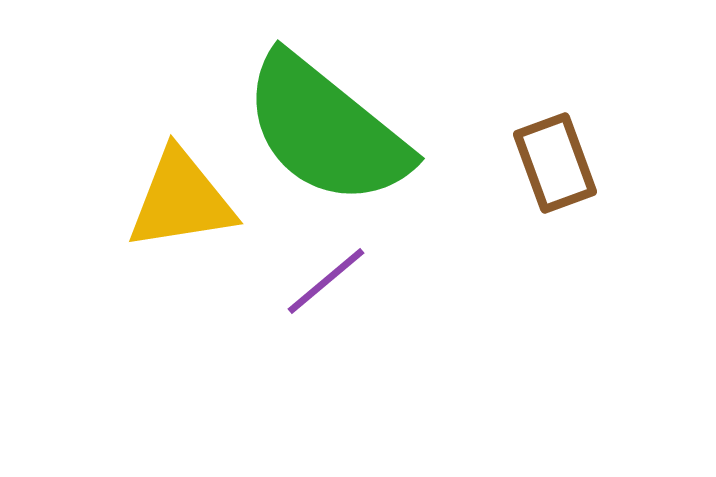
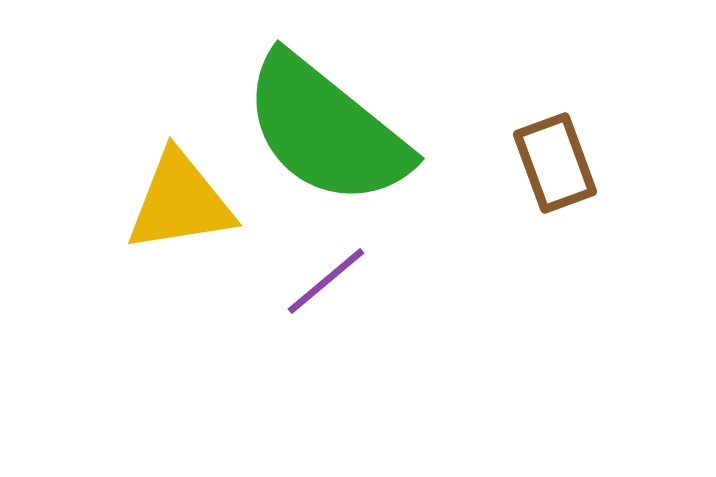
yellow triangle: moved 1 px left, 2 px down
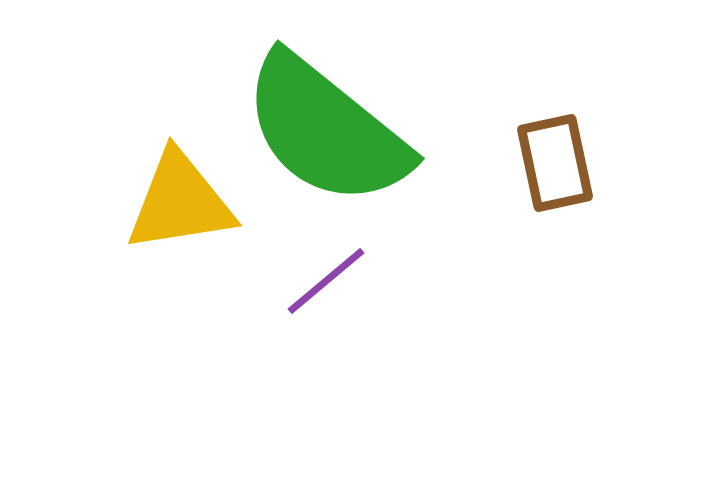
brown rectangle: rotated 8 degrees clockwise
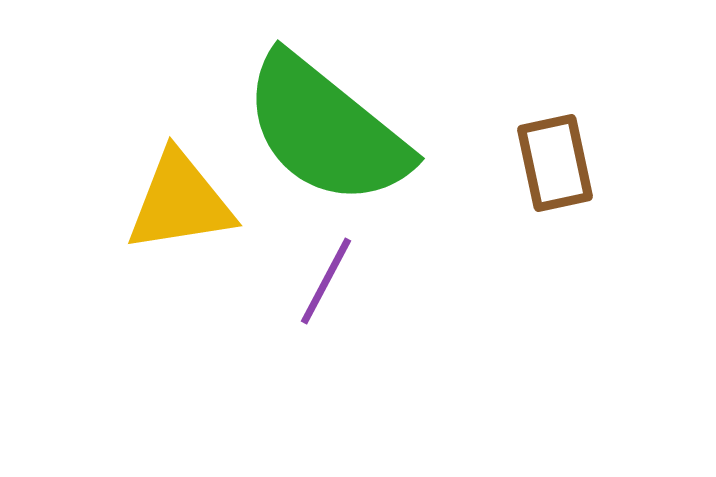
purple line: rotated 22 degrees counterclockwise
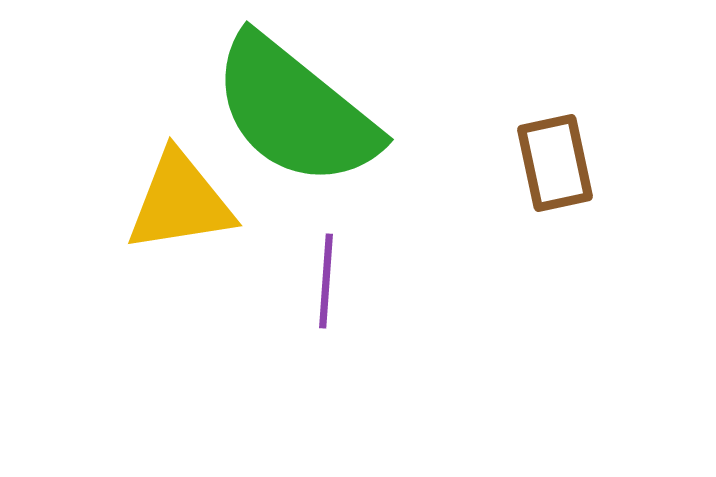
green semicircle: moved 31 px left, 19 px up
purple line: rotated 24 degrees counterclockwise
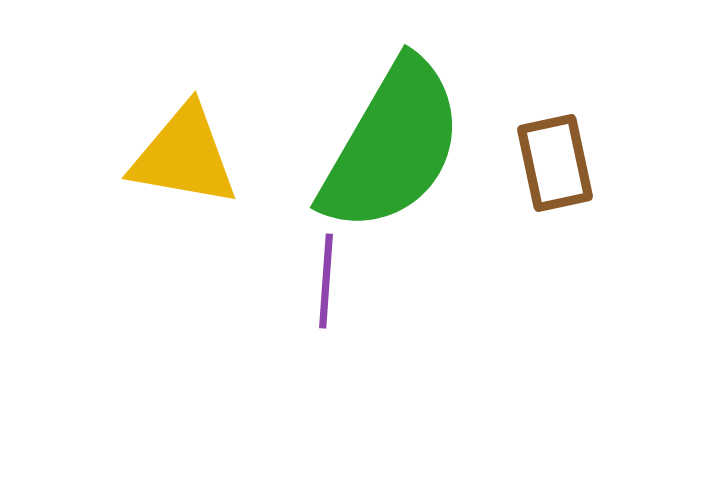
green semicircle: moved 97 px right, 35 px down; rotated 99 degrees counterclockwise
yellow triangle: moved 4 px right, 46 px up; rotated 19 degrees clockwise
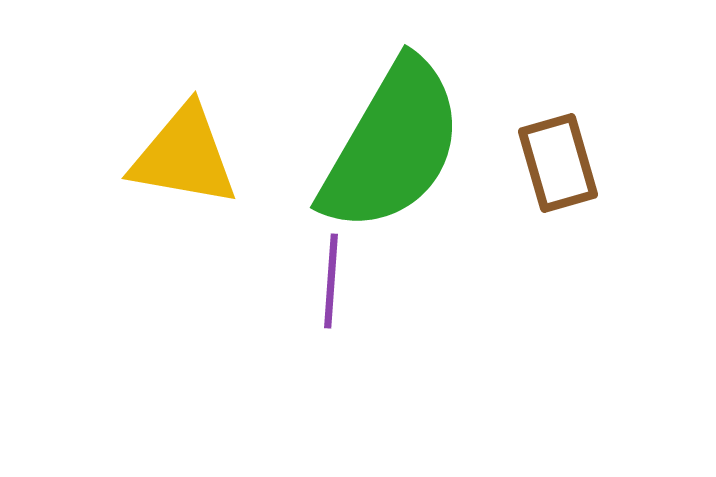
brown rectangle: moved 3 px right; rotated 4 degrees counterclockwise
purple line: moved 5 px right
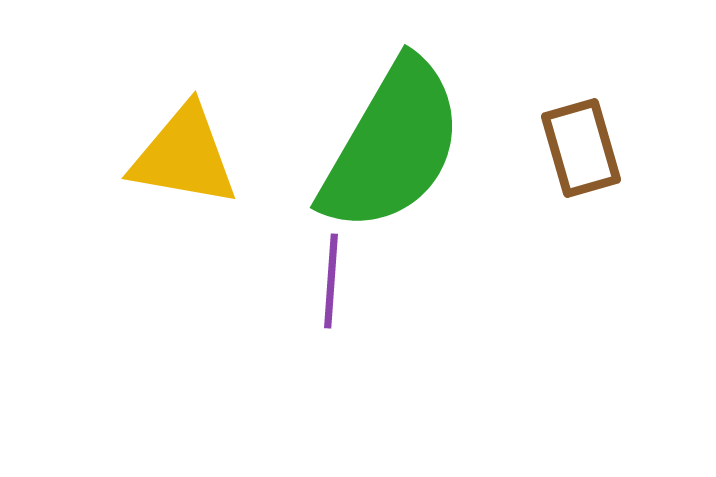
brown rectangle: moved 23 px right, 15 px up
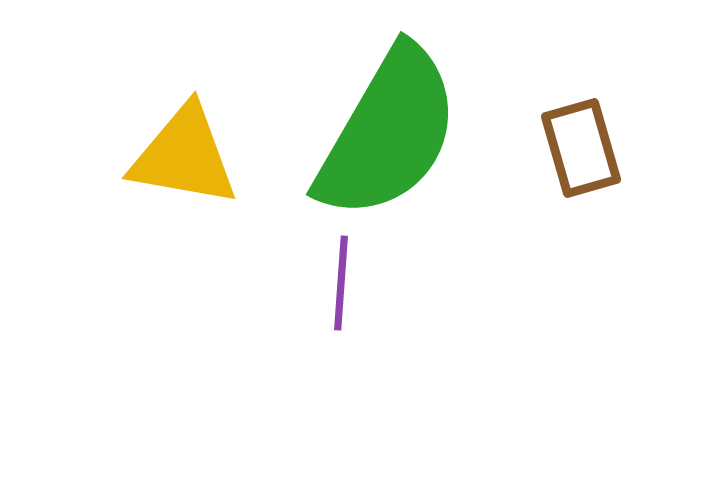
green semicircle: moved 4 px left, 13 px up
purple line: moved 10 px right, 2 px down
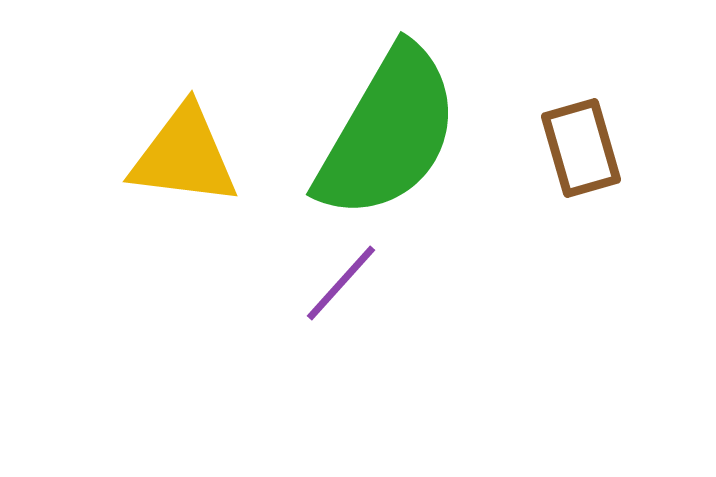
yellow triangle: rotated 3 degrees counterclockwise
purple line: rotated 38 degrees clockwise
